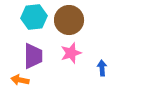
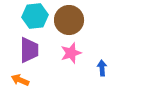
cyan hexagon: moved 1 px right, 1 px up
purple trapezoid: moved 4 px left, 6 px up
orange arrow: rotated 12 degrees clockwise
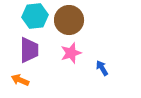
blue arrow: rotated 28 degrees counterclockwise
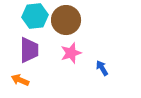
brown circle: moved 3 px left
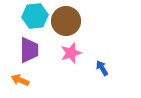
brown circle: moved 1 px down
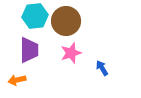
orange arrow: moved 3 px left; rotated 36 degrees counterclockwise
